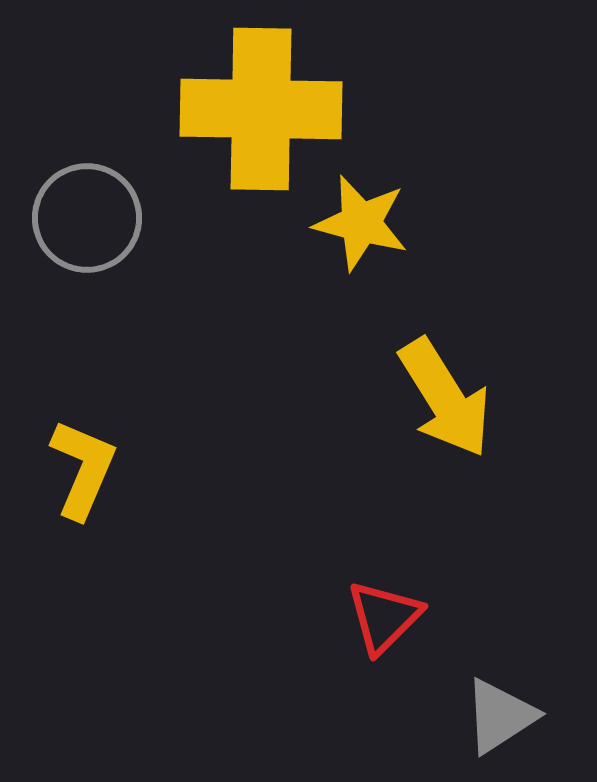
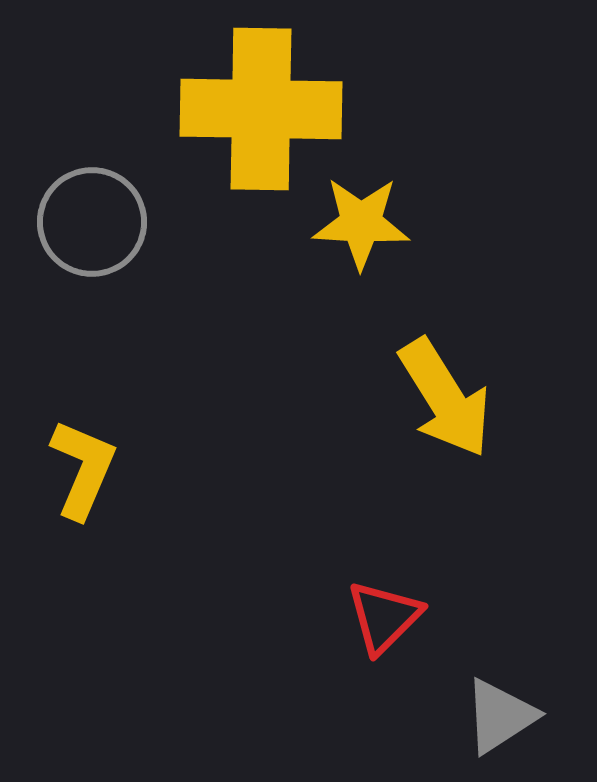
gray circle: moved 5 px right, 4 px down
yellow star: rotated 12 degrees counterclockwise
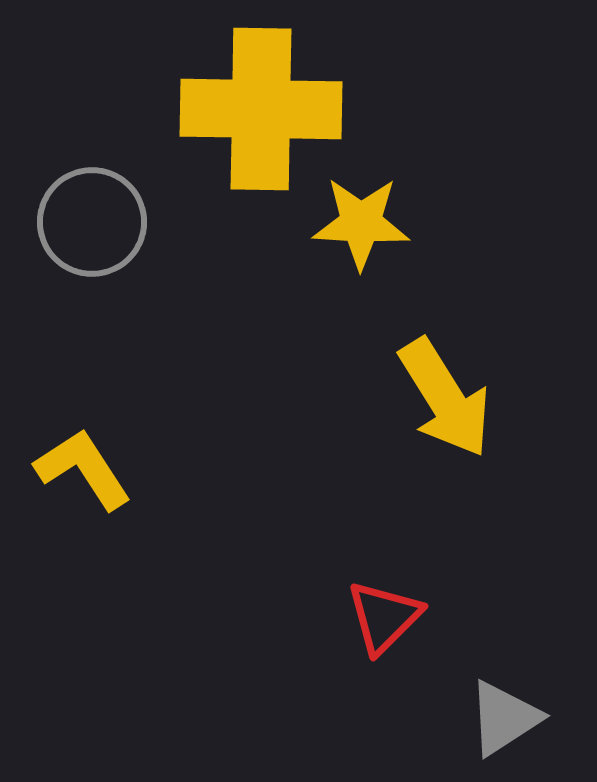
yellow L-shape: rotated 56 degrees counterclockwise
gray triangle: moved 4 px right, 2 px down
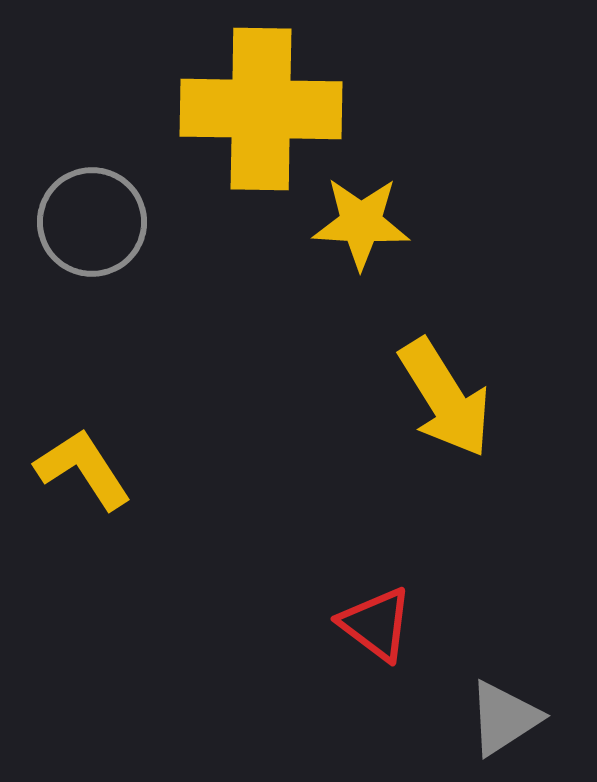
red triangle: moved 8 px left, 7 px down; rotated 38 degrees counterclockwise
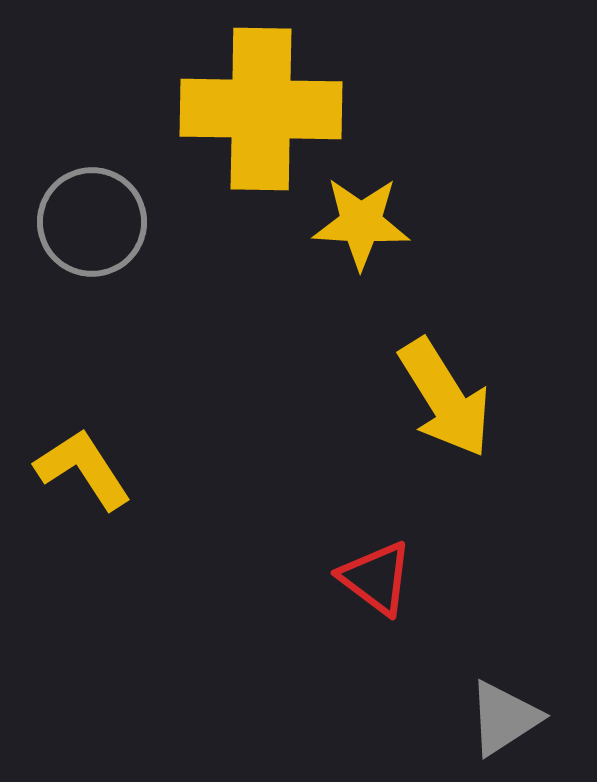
red triangle: moved 46 px up
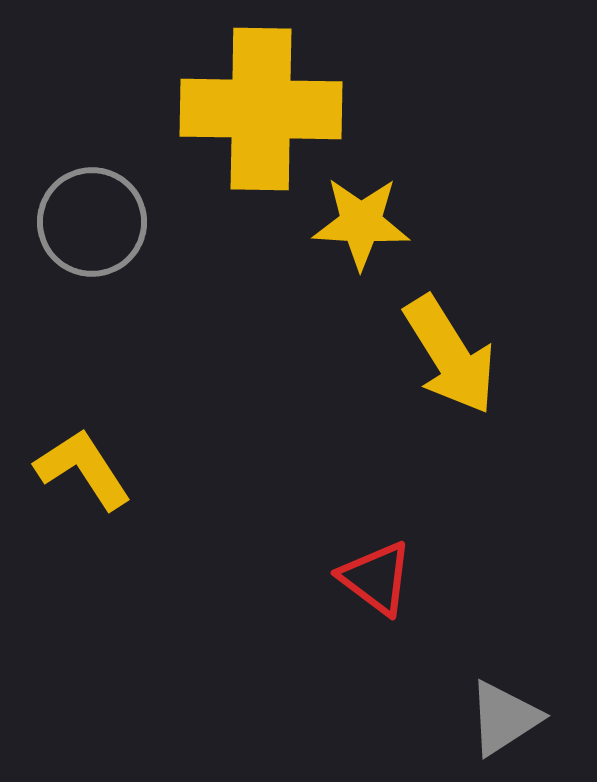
yellow arrow: moved 5 px right, 43 px up
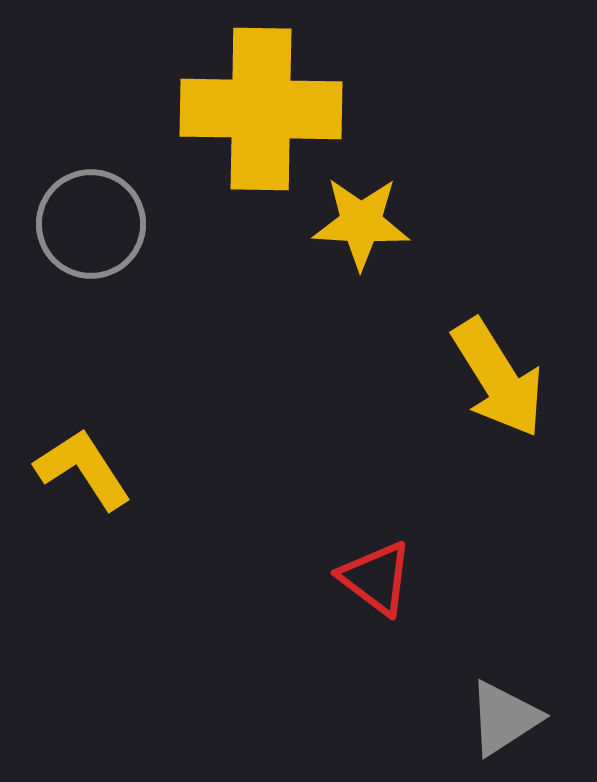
gray circle: moved 1 px left, 2 px down
yellow arrow: moved 48 px right, 23 px down
